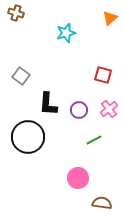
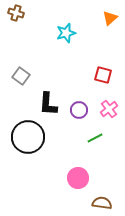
green line: moved 1 px right, 2 px up
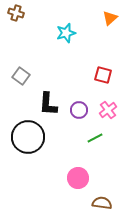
pink cross: moved 1 px left, 1 px down
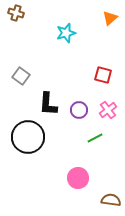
brown semicircle: moved 9 px right, 3 px up
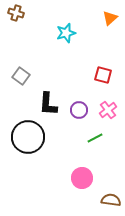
pink circle: moved 4 px right
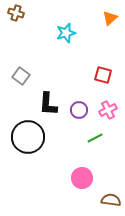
pink cross: rotated 12 degrees clockwise
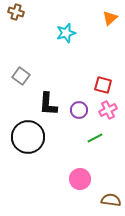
brown cross: moved 1 px up
red square: moved 10 px down
pink circle: moved 2 px left, 1 px down
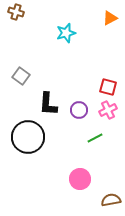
orange triangle: rotated 14 degrees clockwise
red square: moved 5 px right, 2 px down
brown semicircle: rotated 18 degrees counterclockwise
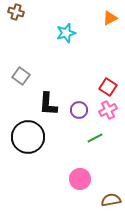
red square: rotated 18 degrees clockwise
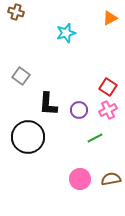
brown semicircle: moved 21 px up
